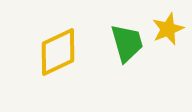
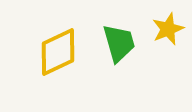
green trapezoid: moved 8 px left
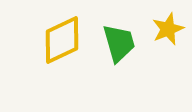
yellow diamond: moved 4 px right, 12 px up
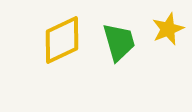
green trapezoid: moved 1 px up
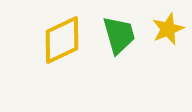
green trapezoid: moved 7 px up
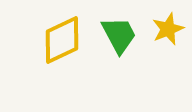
green trapezoid: rotated 12 degrees counterclockwise
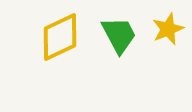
yellow diamond: moved 2 px left, 3 px up
